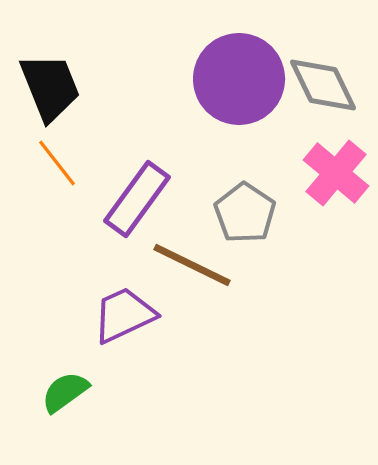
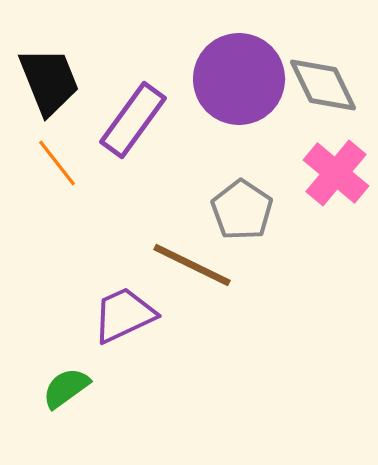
black trapezoid: moved 1 px left, 6 px up
purple rectangle: moved 4 px left, 79 px up
gray pentagon: moved 3 px left, 3 px up
green semicircle: moved 1 px right, 4 px up
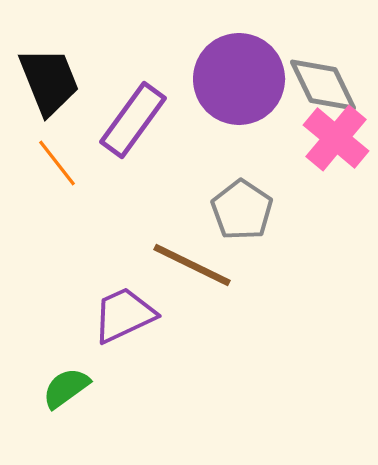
pink cross: moved 35 px up
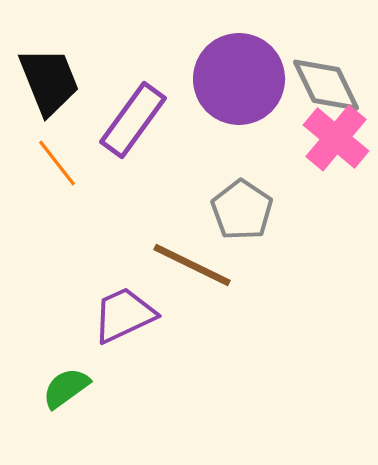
gray diamond: moved 3 px right
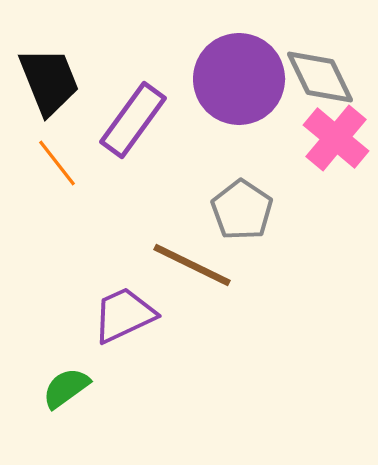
gray diamond: moved 6 px left, 8 px up
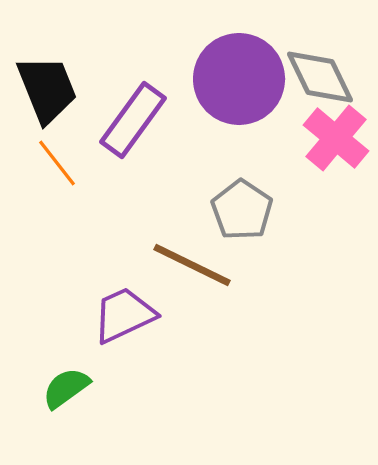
black trapezoid: moved 2 px left, 8 px down
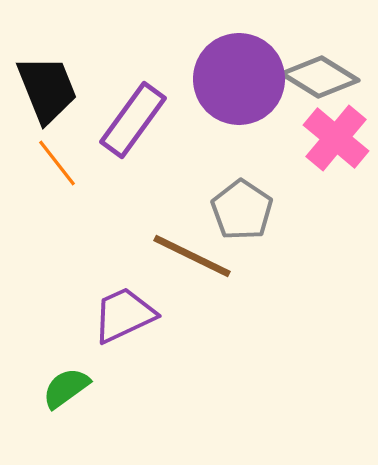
gray diamond: rotated 32 degrees counterclockwise
brown line: moved 9 px up
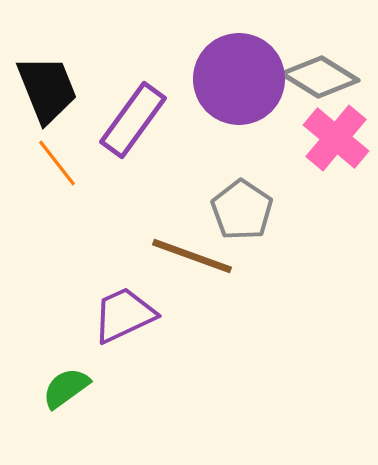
brown line: rotated 6 degrees counterclockwise
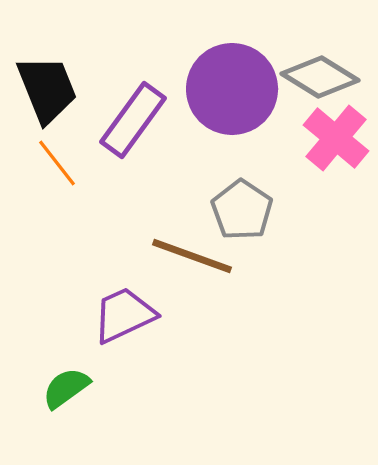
purple circle: moved 7 px left, 10 px down
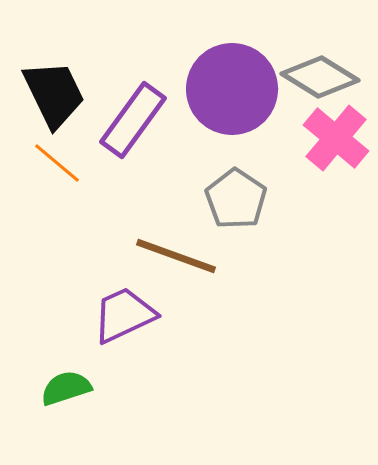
black trapezoid: moved 7 px right, 5 px down; rotated 4 degrees counterclockwise
orange line: rotated 12 degrees counterclockwise
gray pentagon: moved 6 px left, 11 px up
brown line: moved 16 px left
green semicircle: rotated 18 degrees clockwise
